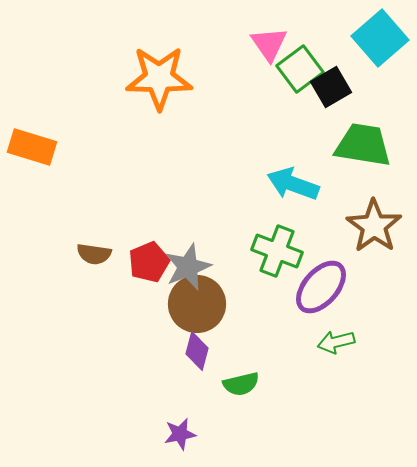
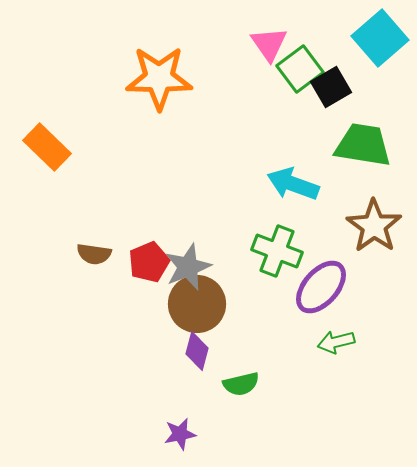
orange rectangle: moved 15 px right; rotated 27 degrees clockwise
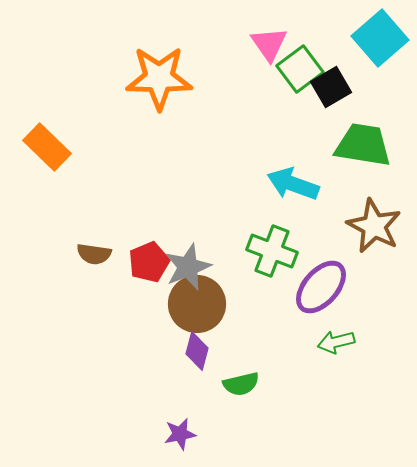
brown star: rotated 8 degrees counterclockwise
green cross: moved 5 px left
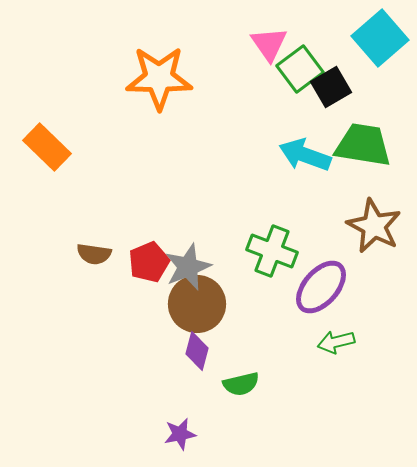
cyan arrow: moved 12 px right, 29 px up
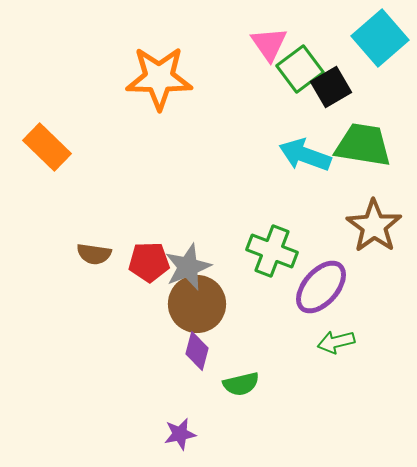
brown star: rotated 8 degrees clockwise
red pentagon: rotated 21 degrees clockwise
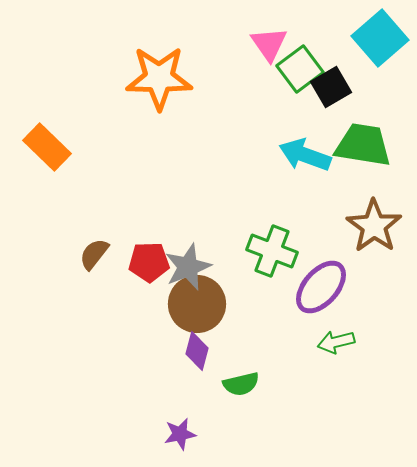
brown semicircle: rotated 120 degrees clockwise
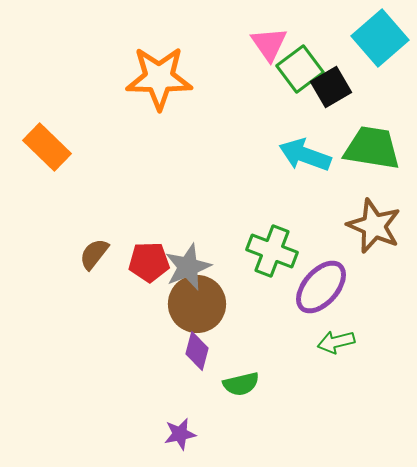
green trapezoid: moved 9 px right, 3 px down
brown star: rotated 12 degrees counterclockwise
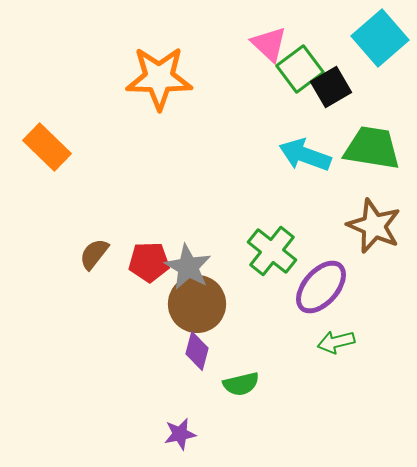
pink triangle: rotated 12 degrees counterclockwise
green cross: rotated 18 degrees clockwise
gray star: rotated 21 degrees counterclockwise
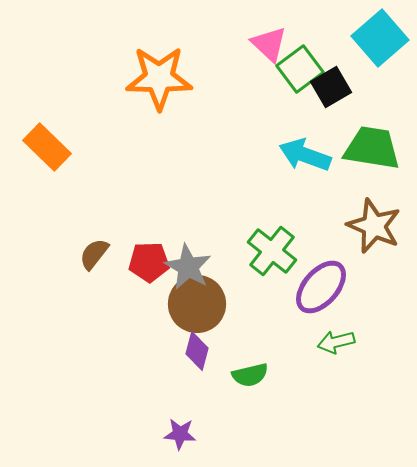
green semicircle: moved 9 px right, 9 px up
purple star: rotated 16 degrees clockwise
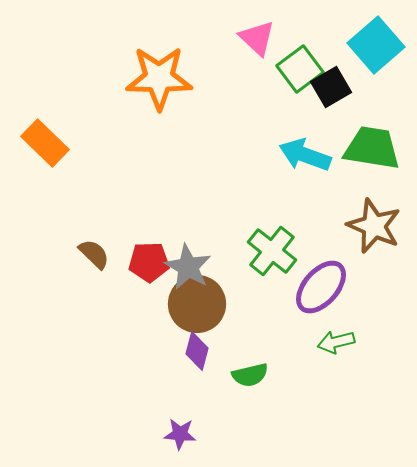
cyan square: moved 4 px left, 7 px down
pink triangle: moved 12 px left, 6 px up
orange rectangle: moved 2 px left, 4 px up
brown semicircle: rotated 96 degrees clockwise
